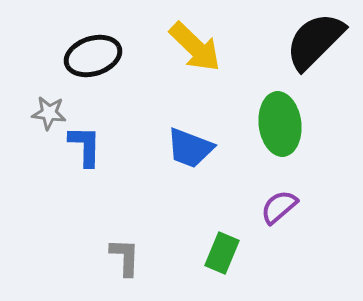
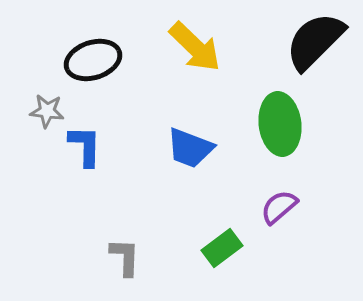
black ellipse: moved 4 px down
gray star: moved 2 px left, 2 px up
green rectangle: moved 5 px up; rotated 30 degrees clockwise
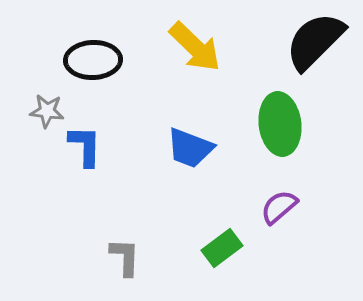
black ellipse: rotated 16 degrees clockwise
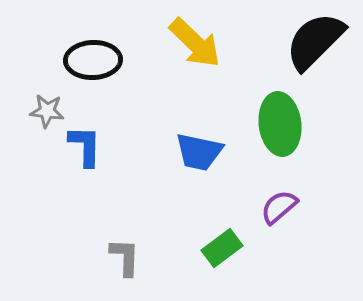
yellow arrow: moved 4 px up
blue trapezoid: moved 9 px right, 4 px down; rotated 9 degrees counterclockwise
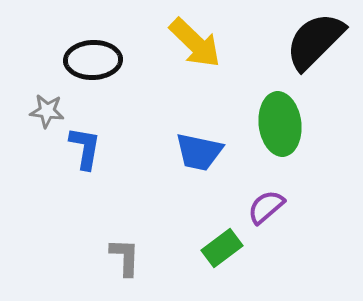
blue L-shape: moved 2 px down; rotated 9 degrees clockwise
purple semicircle: moved 13 px left
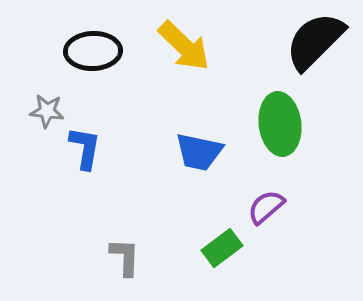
yellow arrow: moved 11 px left, 3 px down
black ellipse: moved 9 px up
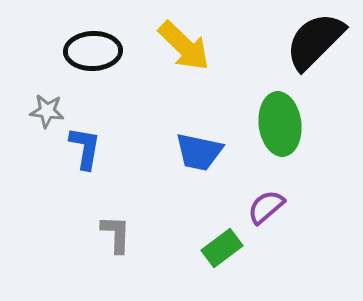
gray L-shape: moved 9 px left, 23 px up
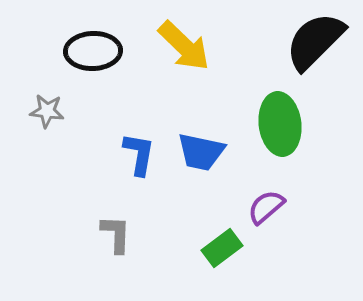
blue L-shape: moved 54 px right, 6 px down
blue trapezoid: moved 2 px right
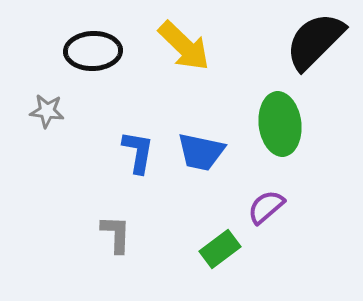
blue L-shape: moved 1 px left, 2 px up
green rectangle: moved 2 px left, 1 px down
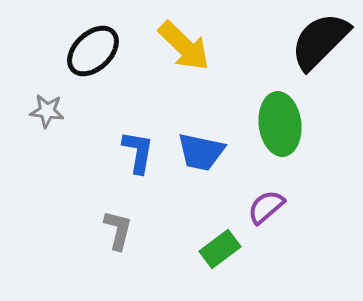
black semicircle: moved 5 px right
black ellipse: rotated 42 degrees counterclockwise
gray L-shape: moved 2 px right, 4 px up; rotated 12 degrees clockwise
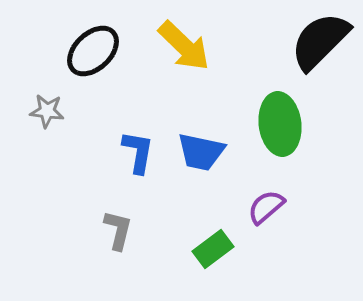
green rectangle: moved 7 px left
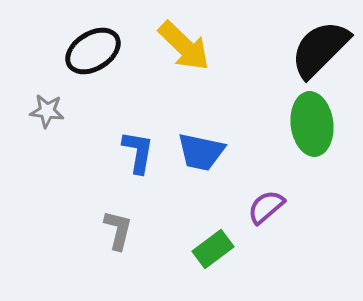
black semicircle: moved 8 px down
black ellipse: rotated 12 degrees clockwise
green ellipse: moved 32 px right
